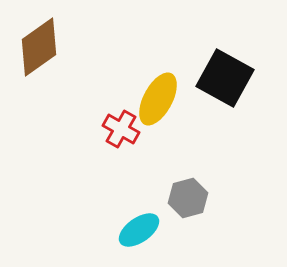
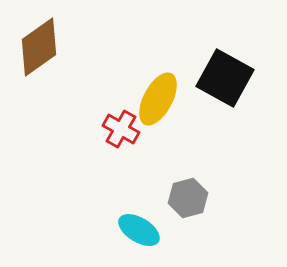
cyan ellipse: rotated 66 degrees clockwise
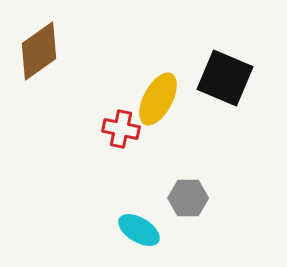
brown diamond: moved 4 px down
black square: rotated 6 degrees counterclockwise
red cross: rotated 18 degrees counterclockwise
gray hexagon: rotated 15 degrees clockwise
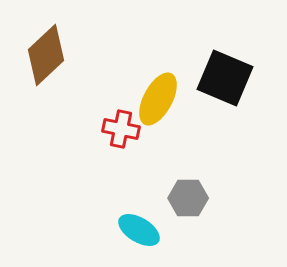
brown diamond: moved 7 px right, 4 px down; rotated 8 degrees counterclockwise
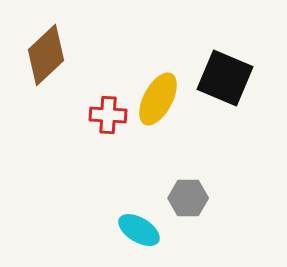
red cross: moved 13 px left, 14 px up; rotated 9 degrees counterclockwise
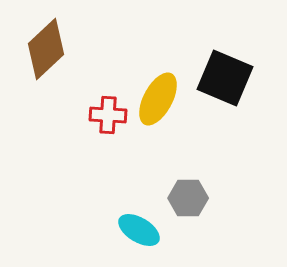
brown diamond: moved 6 px up
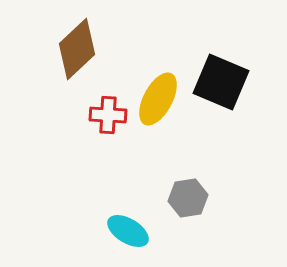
brown diamond: moved 31 px right
black square: moved 4 px left, 4 px down
gray hexagon: rotated 9 degrees counterclockwise
cyan ellipse: moved 11 px left, 1 px down
